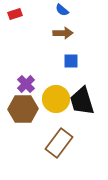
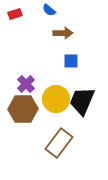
blue semicircle: moved 13 px left
black trapezoid: rotated 40 degrees clockwise
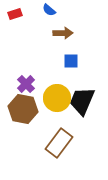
yellow circle: moved 1 px right, 1 px up
brown hexagon: rotated 12 degrees clockwise
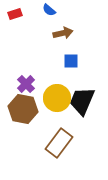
brown arrow: rotated 12 degrees counterclockwise
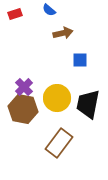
blue square: moved 9 px right, 1 px up
purple cross: moved 2 px left, 3 px down
black trapezoid: moved 6 px right, 3 px down; rotated 12 degrees counterclockwise
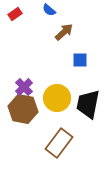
red rectangle: rotated 16 degrees counterclockwise
brown arrow: moved 1 px right, 1 px up; rotated 30 degrees counterclockwise
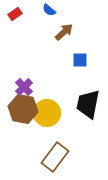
yellow circle: moved 10 px left, 15 px down
brown rectangle: moved 4 px left, 14 px down
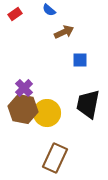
brown arrow: rotated 18 degrees clockwise
purple cross: moved 1 px down
brown rectangle: moved 1 px down; rotated 12 degrees counterclockwise
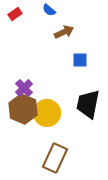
brown hexagon: rotated 12 degrees clockwise
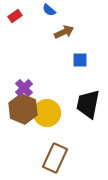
red rectangle: moved 2 px down
